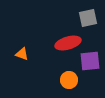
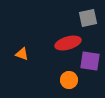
purple square: rotated 15 degrees clockwise
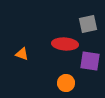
gray square: moved 6 px down
red ellipse: moved 3 px left, 1 px down; rotated 20 degrees clockwise
orange circle: moved 3 px left, 3 px down
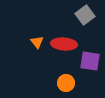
gray square: moved 3 px left, 9 px up; rotated 24 degrees counterclockwise
red ellipse: moved 1 px left
orange triangle: moved 15 px right, 12 px up; rotated 32 degrees clockwise
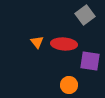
orange circle: moved 3 px right, 2 px down
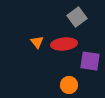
gray square: moved 8 px left, 2 px down
red ellipse: rotated 10 degrees counterclockwise
